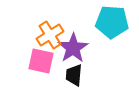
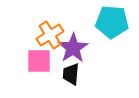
pink square: moved 2 px left; rotated 12 degrees counterclockwise
black trapezoid: moved 3 px left, 1 px up
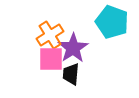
cyan pentagon: rotated 16 degrees clockwise
pink square: moved 12 px right, 2 px up
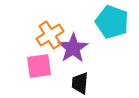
pink square: moved 12 px left, 7 px down; rotated 8 degrees counterclockwise
black trapezoid: moved 9 px right, 9 px down
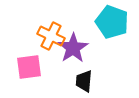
orange cross: moved 1 px right, 1 px down; rotated 32 degrees counterclockwise
pink square: moved 10 px left, 1 px down
black trapezoid: moved 4 px right, 2 px up
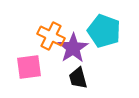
cyan pentagon: moved 8 px left, 9 px down
black trapezoid: moved 6 px left, 3 px up; rotated 20 degrees counterclockwise
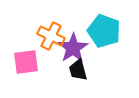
pink square: moved 3 px left, 5 px up
black trapezoid: moved 8 px up
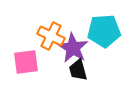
cyan pentagon: rotated 24 degrees counterclockwise
purple star: rotated 8 degrees counterclockwise
